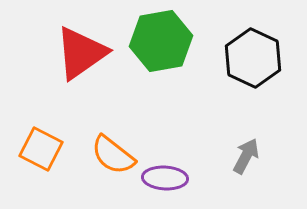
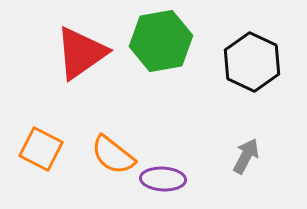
black hexagon: moved 1 px left, 4 px down
purple ellipse: moved 2 px left, 1 px down
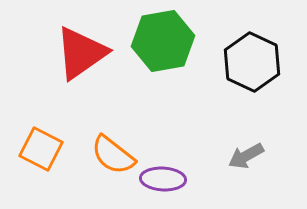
green hexagon: moved 2 px right
gray arrow: rotated 147 degrees counterclockwise
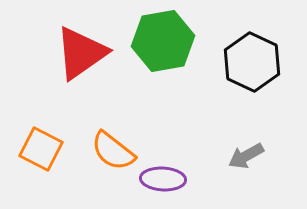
orange semicircle: moved 4 px up
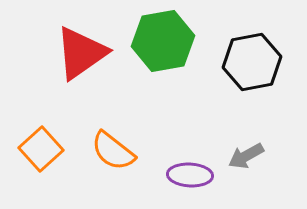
black hexagon: rotated 24 degrees clockwise
orange square: rotated 21 degrees clockwise
purple ellipse: moved 27 px right, 4 px up
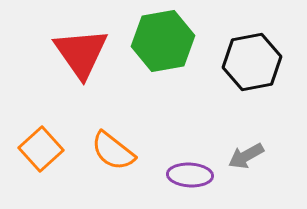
red triangle: rotated 30 degrees counterclockwise
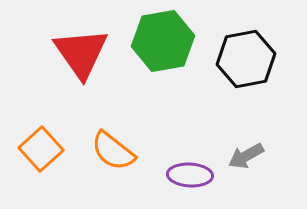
black hexagon: moved 6 px left, 3 px up
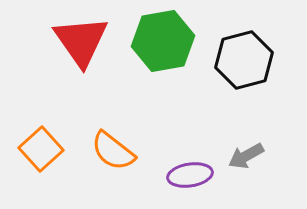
red triangle: moved 12 px up
black hexagon: moved 2 px left, 1 px down; rotated 4 degrees counterclockwise
purple ellipse: rotated 12 degrees counterclockwise
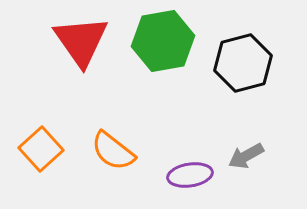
black hexagon: moved 1 px left, 3 px down
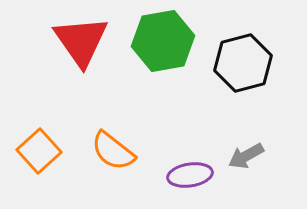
orange square: moved 2 px left, 2 px down
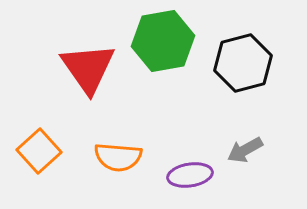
red triangle: moved 7 px right, 27 px down
orange semicircle: moved 5 px right, 6 px down; rotated 33 degrees counterclockwise
gray arrow: moved 1 px left, 6 px up
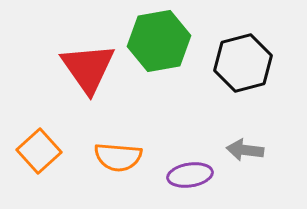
green hexagon: moved 4 px left
gray arrow: rotated 36 degrees clockwise
